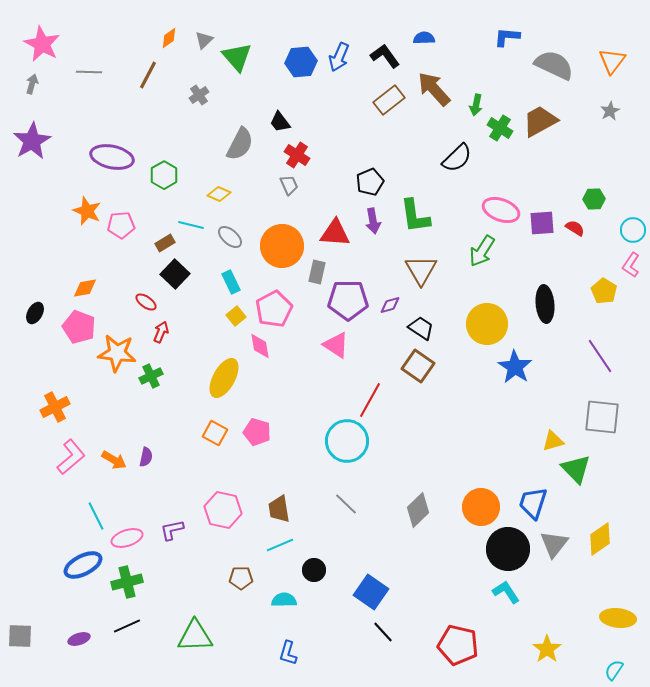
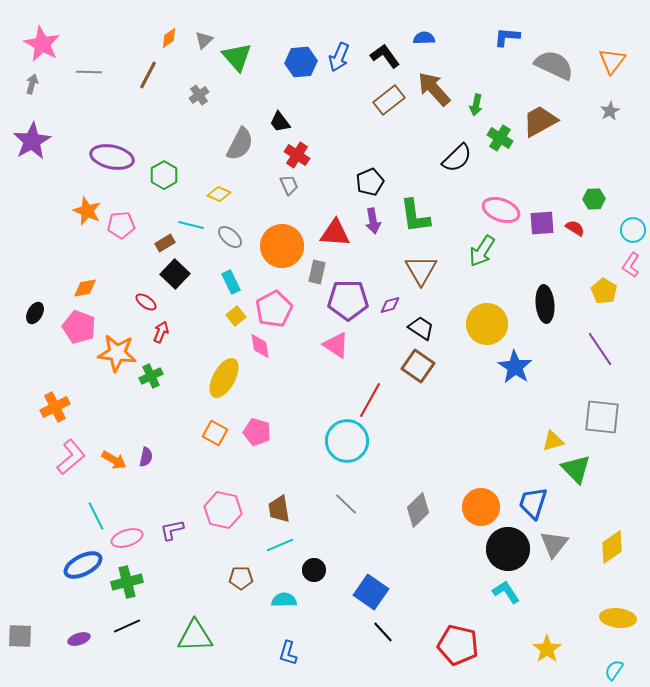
green cross at (500, 128): moved 10 px down
purple line at (600, 356): moved 7 px up
yellow diamond at (600, 539): moved 12 px right, 8 px down
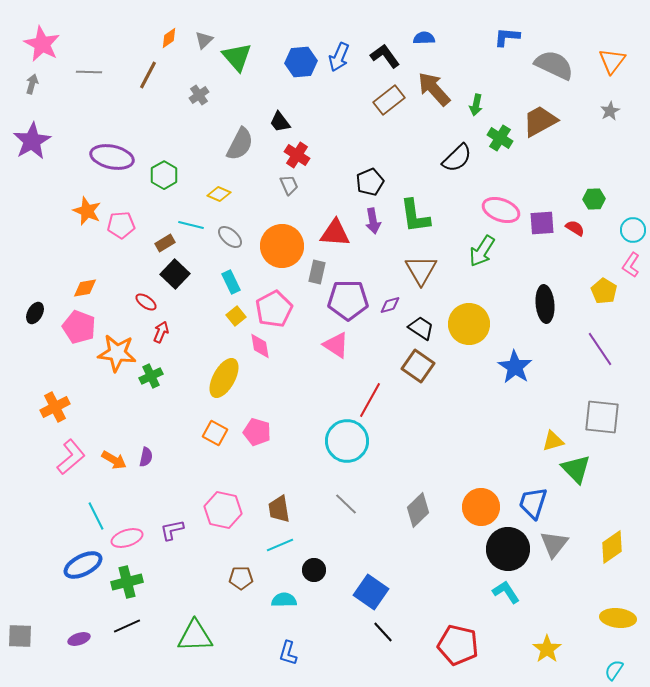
yellow circle at (487, 324): moved 18 px left
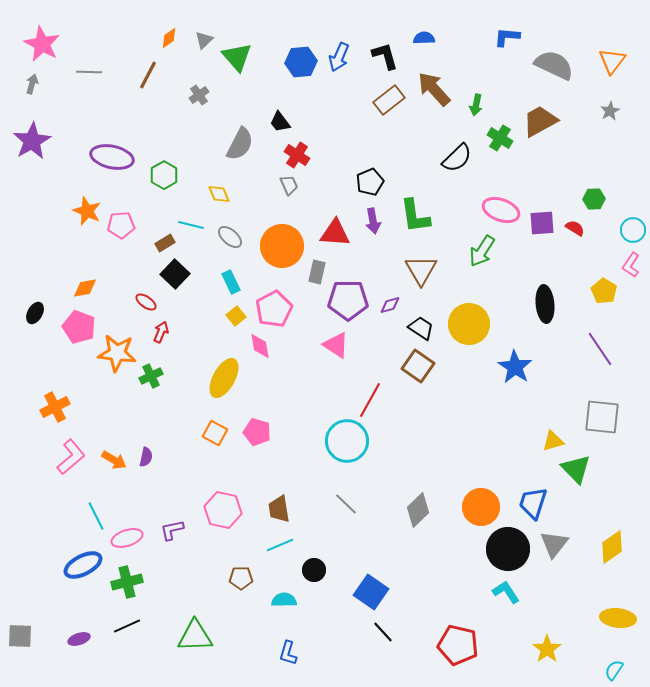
black L-shape at (385, 56): rotated 20 degrees clockwise
yellow diamond at (219, 194): rotated 45 degrees clockwise
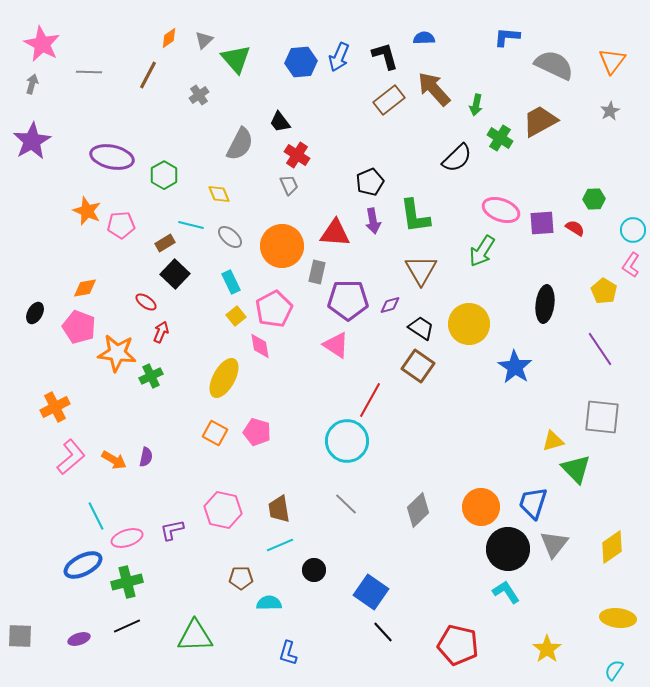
green triangle at (237, 57): moved 1 px left, 2 px down
black ellipse at (545, 304): rotated 12 degrees clockwise
cyan semicircle at (284, 600): moved 15 px left, 3 px down
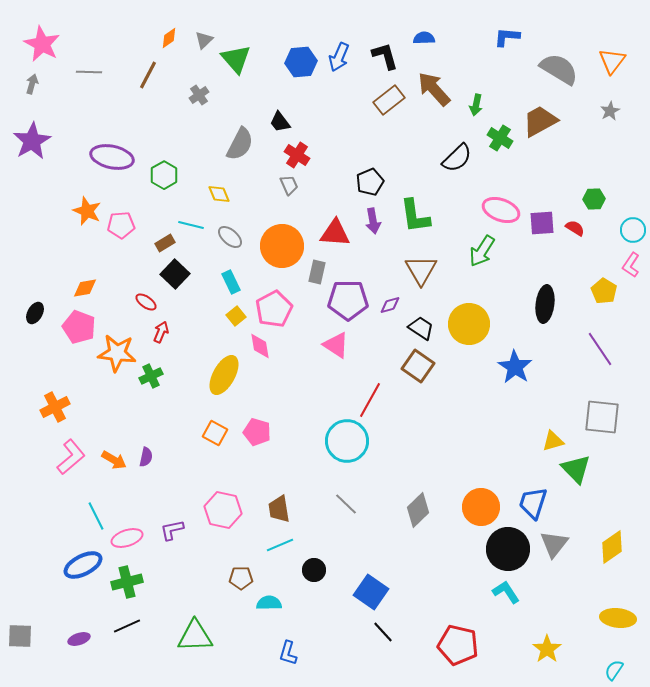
gray semicircle at (554, 65): moved 5 px right, 4 px down; rotated 6 degrees clockwise
yellow ellipse at (224, 378): moved 3 px up
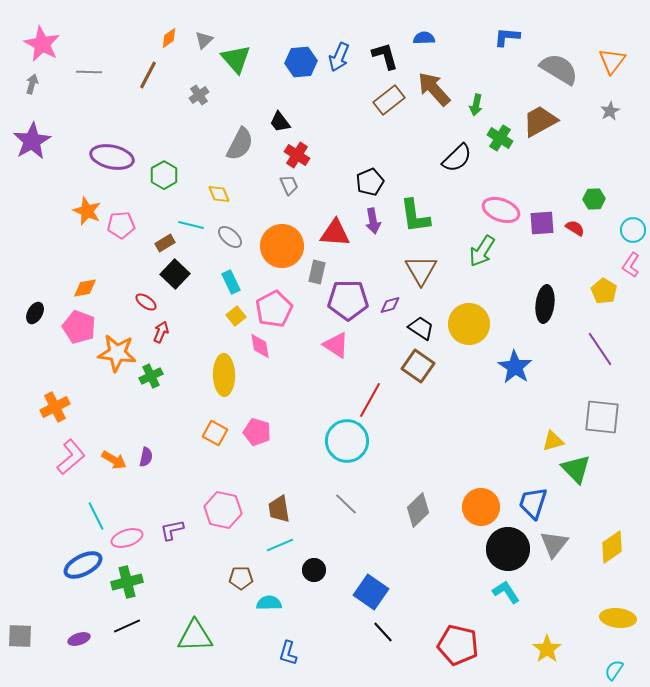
yellow ellipse at (224, 375): rotated 30 degrees counterclockwise
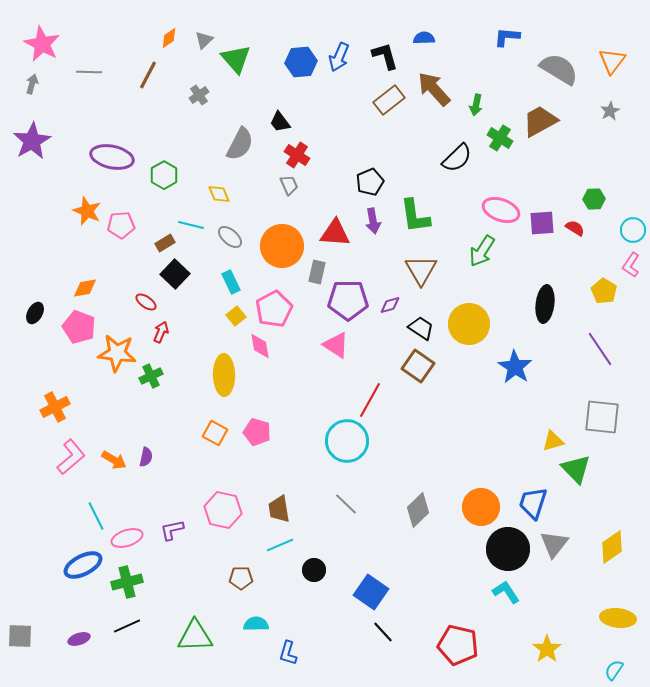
cyan semicircle at (269, 603): moved 13 px left, 21 px down
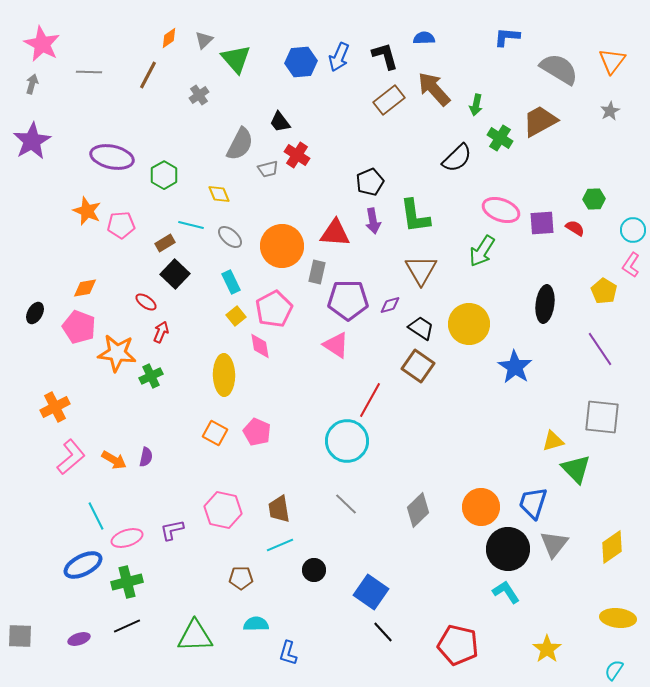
gray trapezoid at (289, 185): moved 21 px left, 16 px up; rotated 100 degrees clockwise
pink pentagon at (257, 432): rotated 8 degrees clockwise
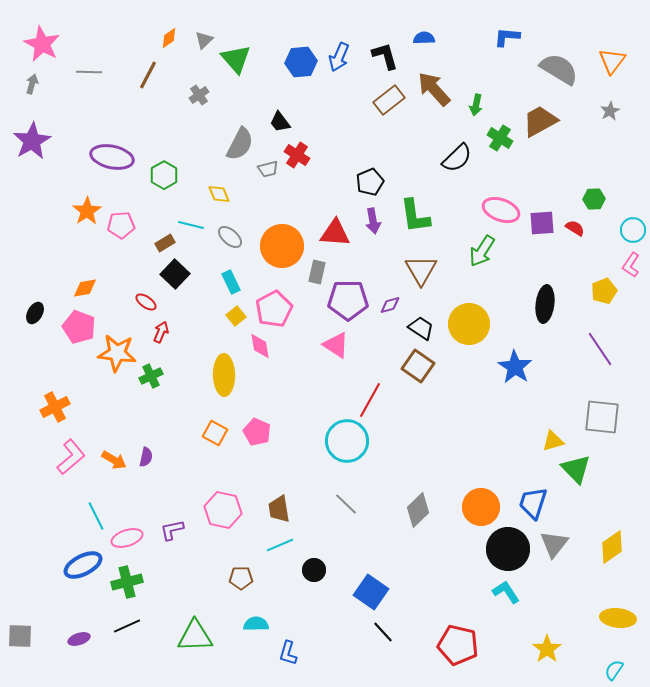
orange star at (87, 211): rotated 16 degrees clockwise
yellow pentagon at (604, 291): rotated 20 degrees clockwise
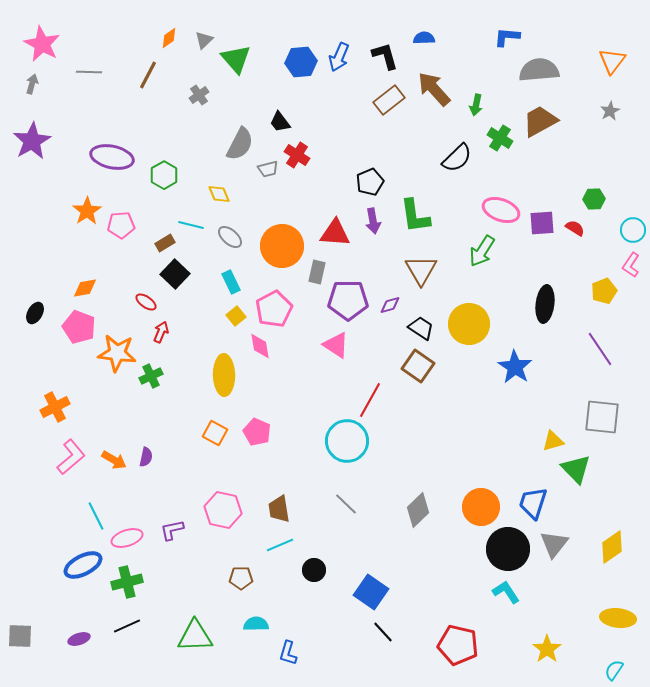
gray semicircle at (559, 69): moved 20 px left, 1 px down; rotated 36 degrees counterclockwise
